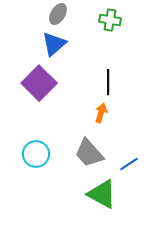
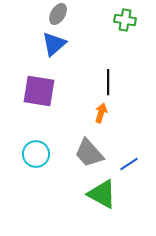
green cross: moved 15 px right
purple square: moved 8 px down; rotated 36 degrees counterclockwise
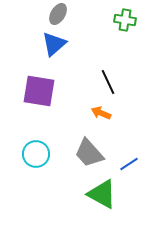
black line: rotated 25 degrees counterclockwise
orange arrow: rotated 84 degrees counterclockwise
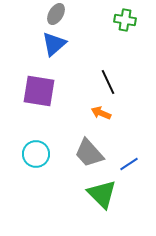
gray ellipse: moved 2 px left
green triangle: rotated 16 degrees clockwise
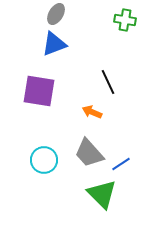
blue triangle: rotated 20 degrees clockwise
orange arrow: moved 9 px left, 1 px up
cyan circle: moved 8 px right, 6 px down
blue line: moved 8 px left
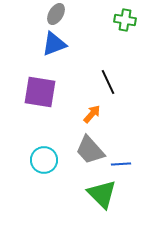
purple square: moved 1 px right, 1 px down
orange arrow: moved 2 px down; rotated 108 degrees clockwise
gray trapezoid: moved 1 px right, 3 px up
blue line: rotated 30 degrees clockwise
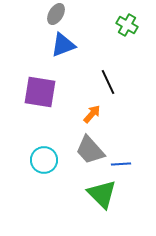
green cross: moved 2 px right, 5 px down; rotated 20 degrees clockwise
blue triangle: moved 9 px right, 1 px down
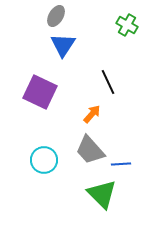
gray ellipse: moved 2 px down
blue triangle: rotated 36 degrees counterclockwise
purple square: rotated 16 degrees clockwise
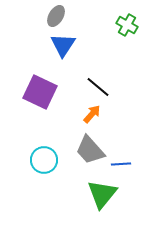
black line: moved 10 px left, 5 px down; rotated 25 degrees counterclockwise
green triangle: rotated 24 degrees clockwise
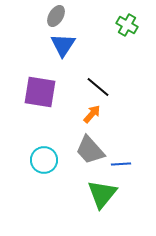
purple square: rotated 16 degrees counterclockwise
